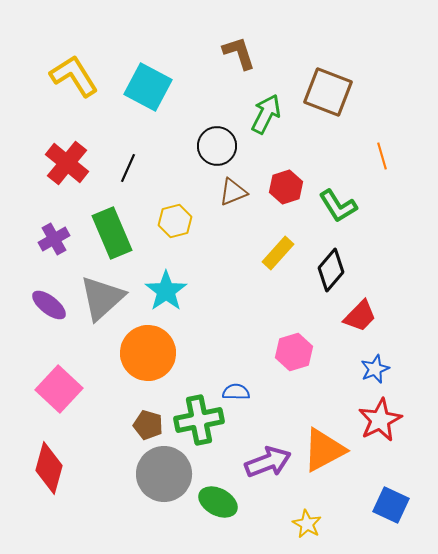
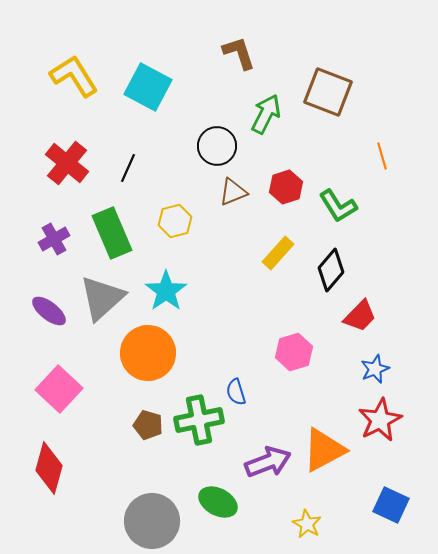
purple ellipse: moved 6 px down
blue semicircle: rotated 108 degrees counterclockwise
gray circle: moved 12 px left, 47 px down
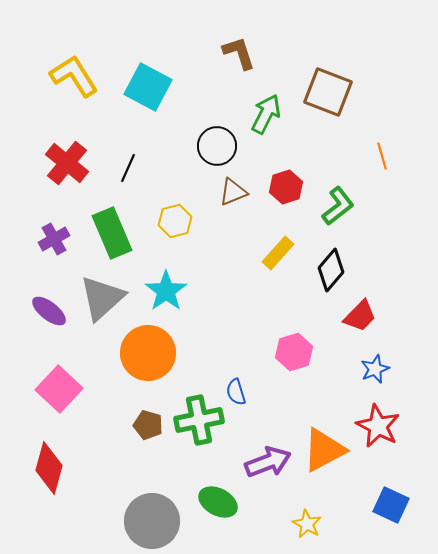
green L-shape: rotated 96 degrees counterclockwise
red star: moved 2 px left, 6 px down; rotated 18 degrees counterclockwise
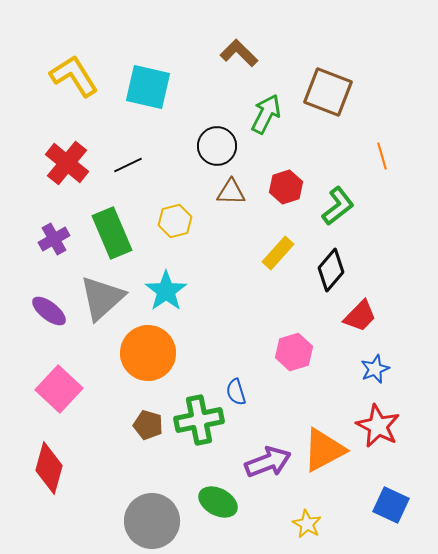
brown L-shape: rotated 27 degrees counterclockwise
cyan square: rotated 15 degrees counterclockwise
black line: moved 3 px up; rotated 40 degrees clockwise
brown triangle: moved 2 px left; rotated 24 degrees clockwise
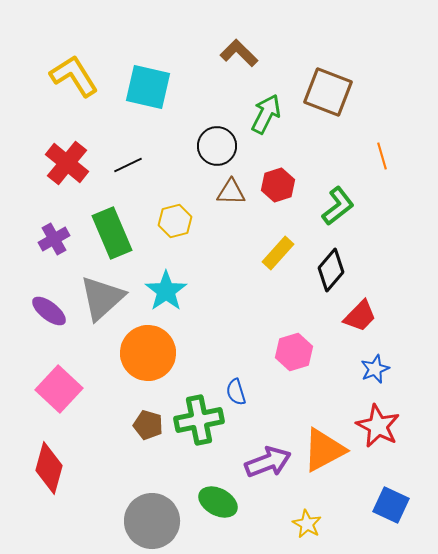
red hexagon: moved 8 px left, 2 px up
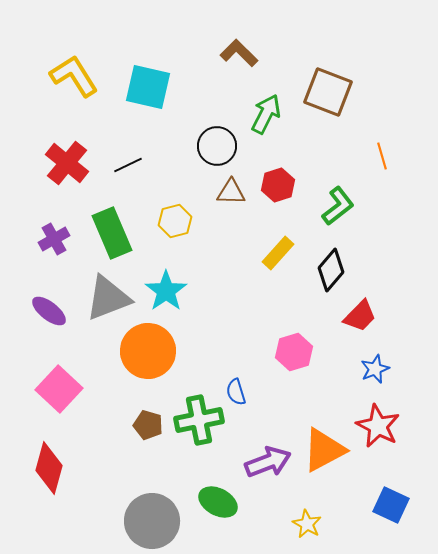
gray triangle: moved 6 px right; rotated 21 degrees clockwise
orange circle: moved 2 px up
